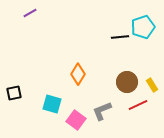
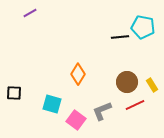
cyan pentagon: rotated 30 degrees clockwise
black square: rotated 14 degrees clockwise
red line: moved 3 px left
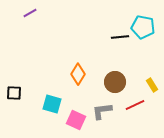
brown circle: moved 12 px left
gray L-shape: rotated 15 degrees clockwise
pink square: rotated 12 degrees counterclockwise
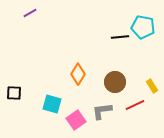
yellow rectangle: moved 1 px down
pink square: rotated 30 degrees clockwise
